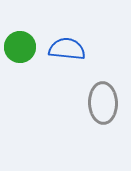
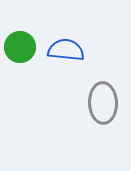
blue semicircle: moved 1 px left, 1 px down
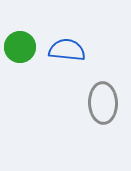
blue semicircle: moved 1 px right
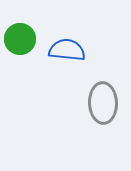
green circle: moved 8 px up
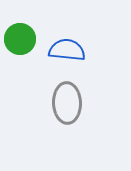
gray ellipse: moved 36 px left
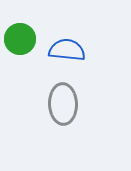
gray ellipse: moved 4 px left, 1 px down
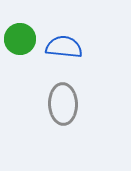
blue semicircle: moved 3 px left, 3 px up
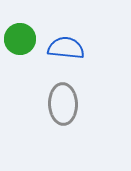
blue semicircle: moved 2 px right, 1 px down
